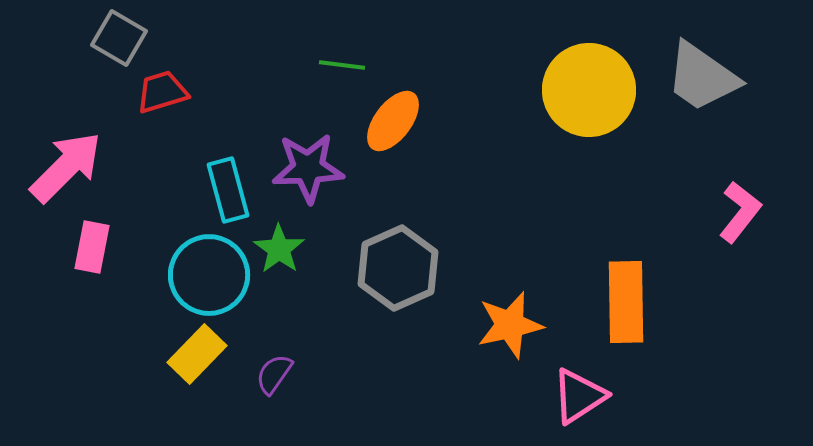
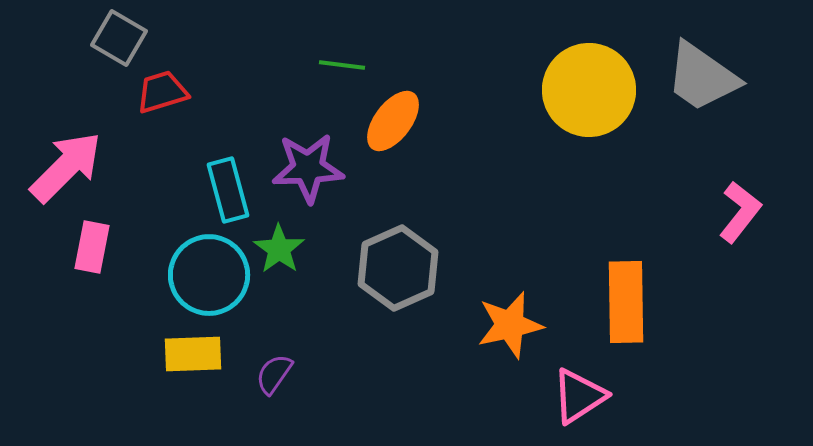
yellow rectangle: moved 4 px left; rotated 44 degrees clockwise
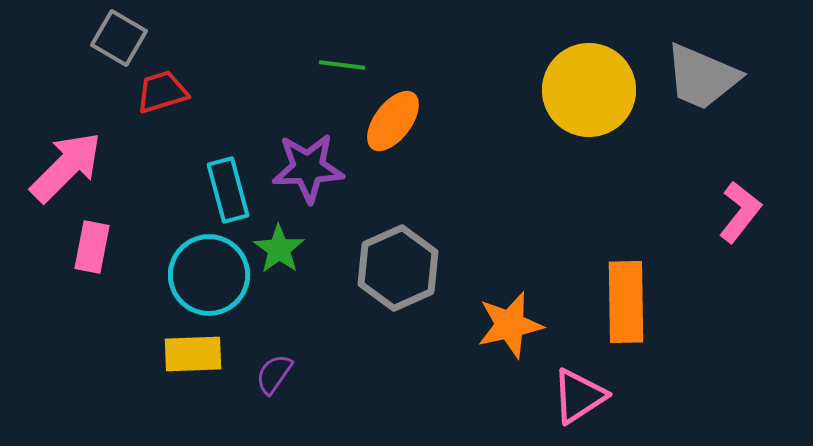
gray trapezoid: rotated 12 degrees counterclockwise
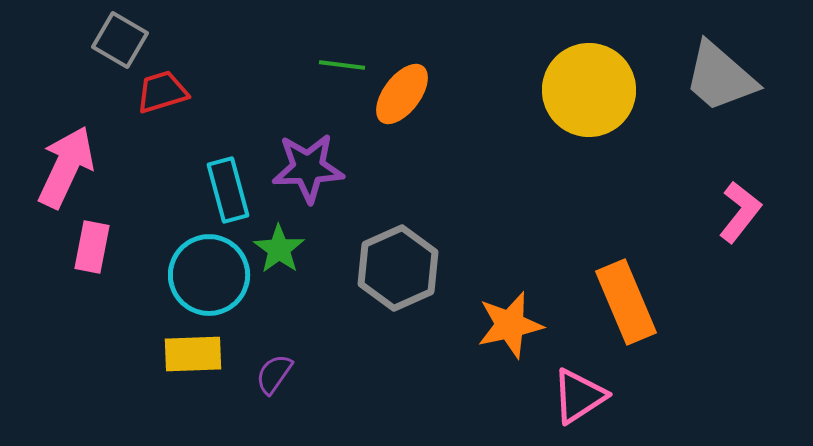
gray square: moved 1 px right, 2 px down
gray trapezoid: moved 18 px right; rotated 18 degrees clockwise
orange ellipse: moved 9 px right, 27 px up
pink arrow: rotated 20 degrees counterclockwise
orange rectangle: rotated 22 degrees counterclockwise
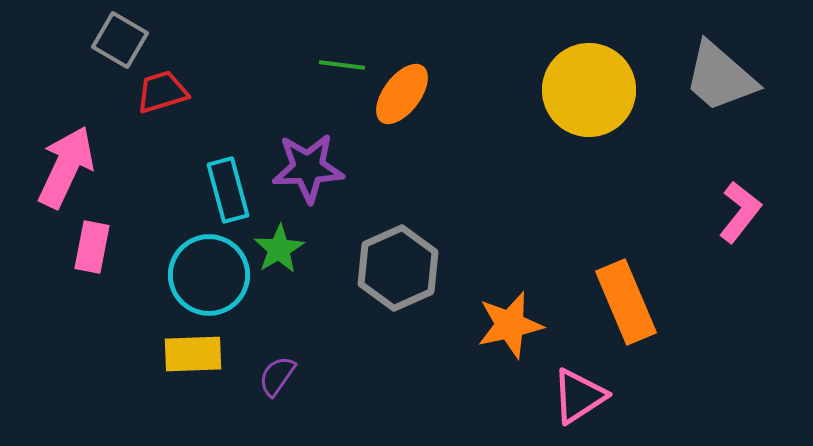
green star: rotated 6 degrees clockwise
purple semicircle: moved 3 px right, 2 px down
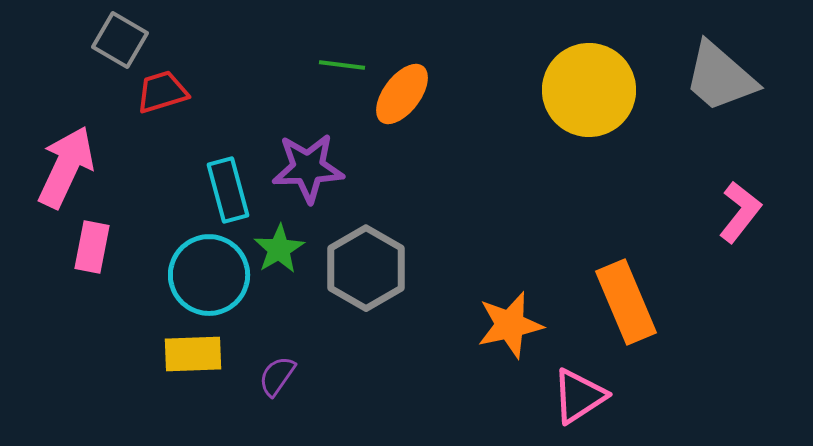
gray hexagon: moved 32 px left; rotated 6 degrees counterclockwise
